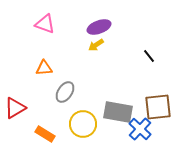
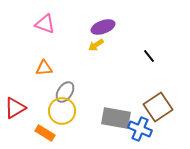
purple ellipse: moved 4 px right
brown square: rotated 28 degrees counterclockwise
gray rectangle: moved 2 px left, 6 px down
yellow circle: moved 21 px left, 13 px up
blue cross: rotated 20 degrees counterclockwise
orange rectangle: moved 1 px up
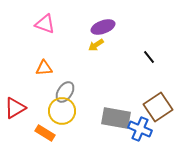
black line: moved 1 px down
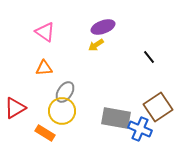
pink triangle: moved 8 px down; rotated 15 degrees clockwise
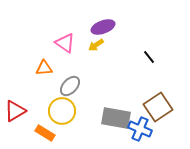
pink triangle: moved 20 px right, 11 px down
gray ellipse: moved 5 px right, 6 px up; rotated 10 degrees clockwise
red triangle: moved 3 px down
